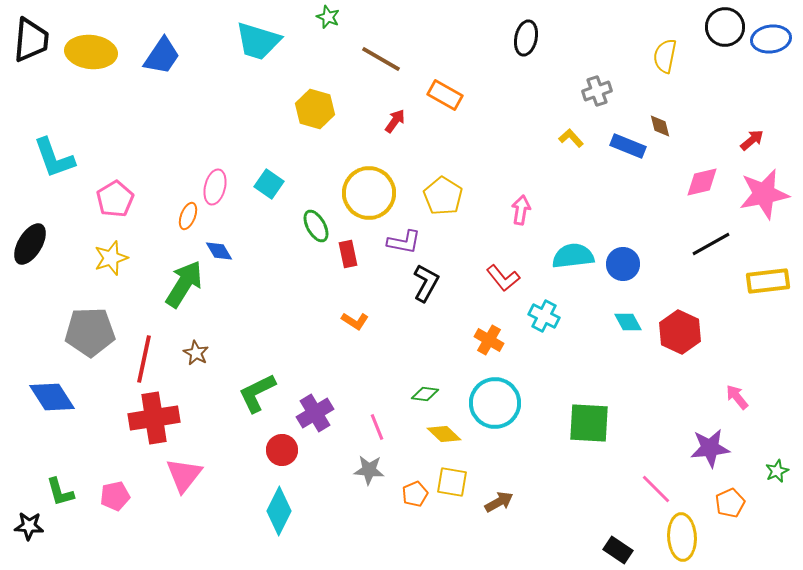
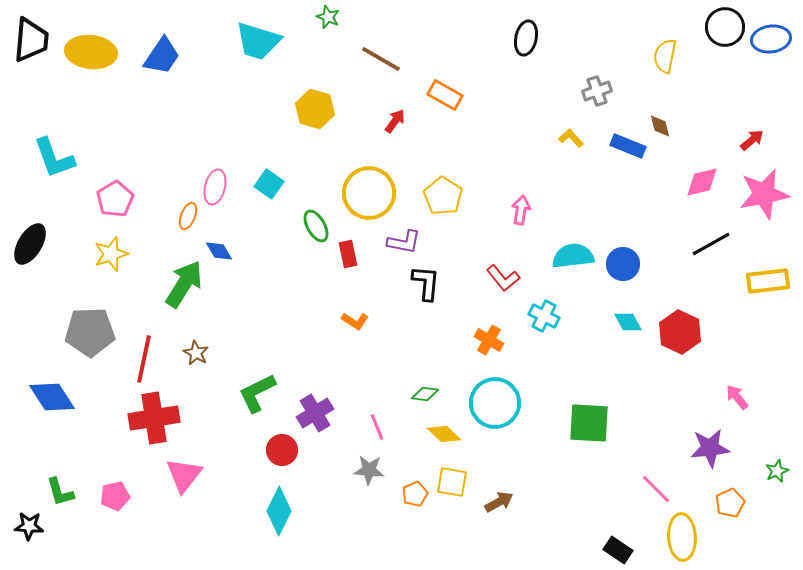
yellow star at (111, 258): moved 4 px up
black L-shape at (426, 283): rotated 24 degrees counterclockwise
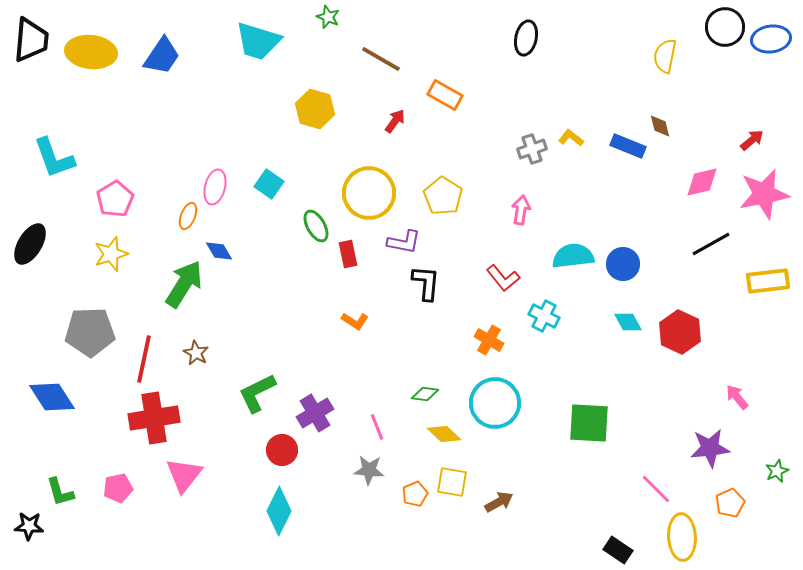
gray cross at (597, 91): moved 65 px left, 58 px down
yellow L-shape at (571, 138): rotated 10 degrees counterclockwise
pink pentagon at (115, 496): moved 3 px right, 8 px up
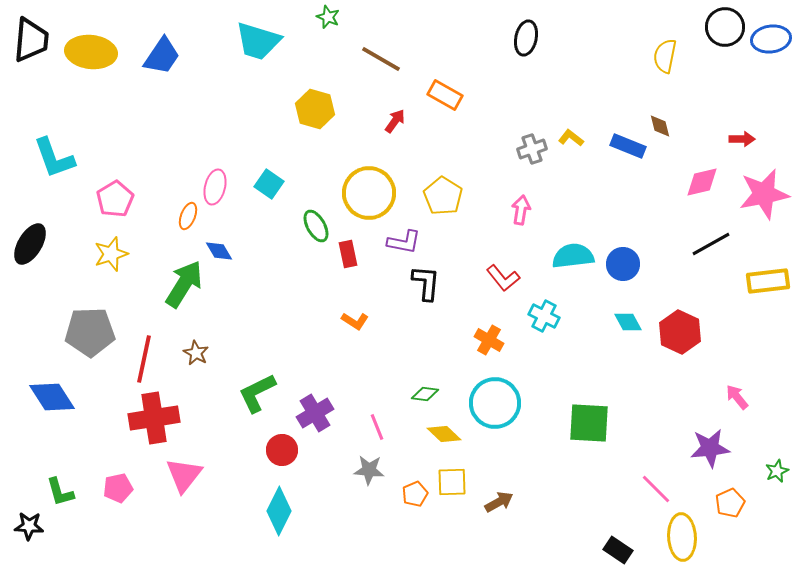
red arrow at (752, 140): moved 10 px left, 1 px up; rotated 40 degrees clockwise
yellow square at (452, 482): rotated 12 degrees counterclockwise
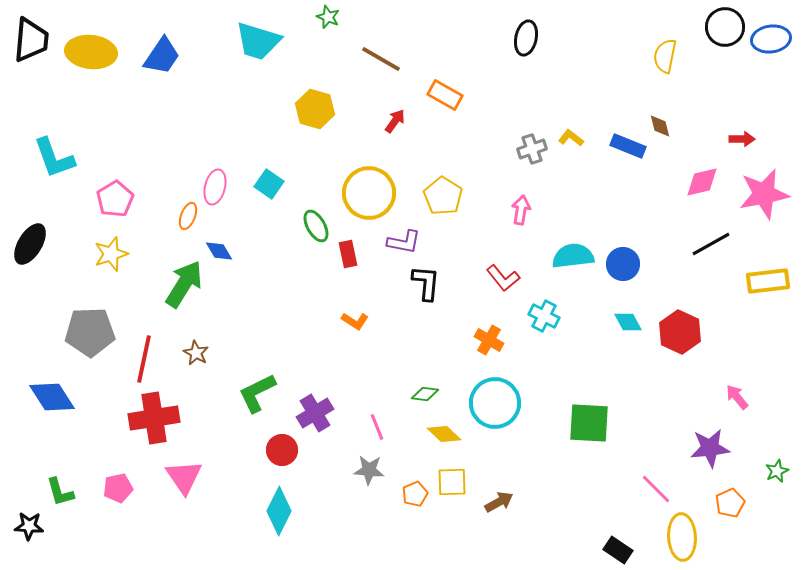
pink triangle at (184, 475): moved 2 px down; rotated 12 degrees counterclockwise
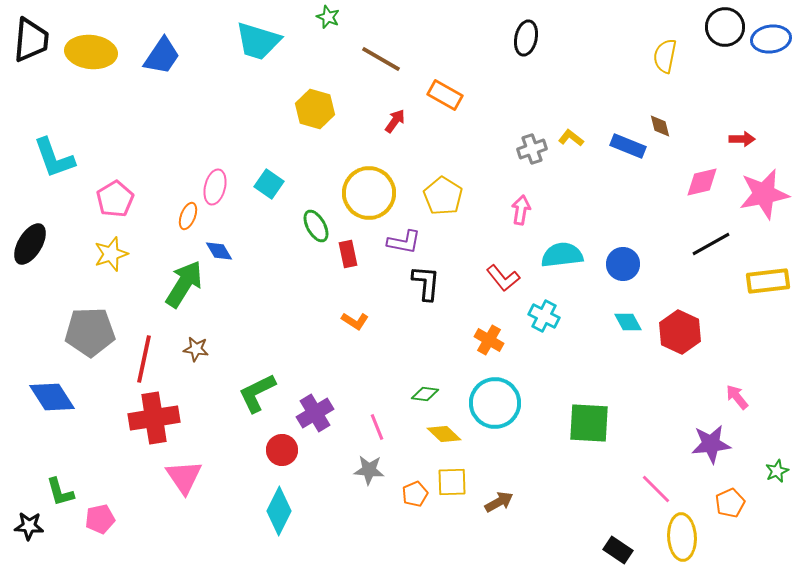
cyan semicircle at (573, 256): moved 11 px left, 1 px up
brown star at (196, 353): moved 4 px up; rotated 20 degrees counterclockwise
purple star at (710, 448): moved 1 px right, 4 px up
pink pentagon at (118, 488): moved 18 px left, 31 px down
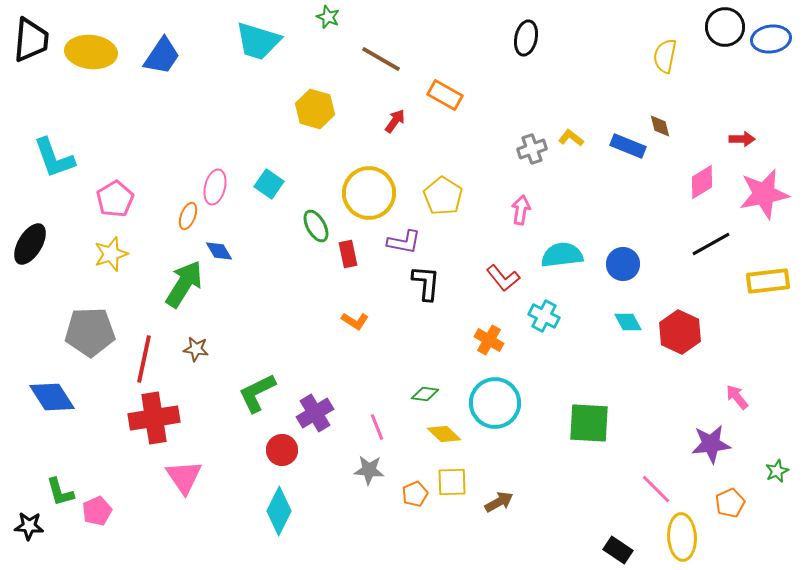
pink diamond at (702, 182): rotated 18 degrees counterclockwise
pink pentagon at (100, 519): moved 3 px left, 8 px up; rotated 12 degrees counterclockwise
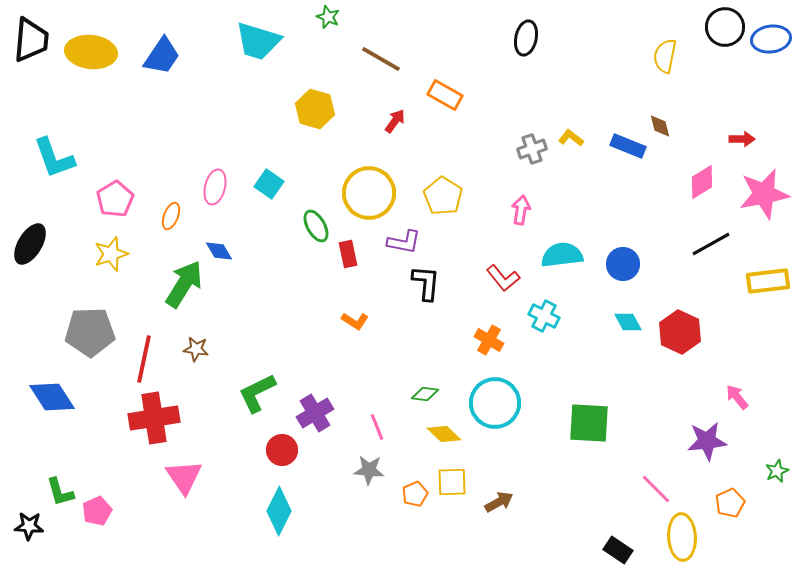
orange ellipse at (188, 216): moved 17 px left
purple star at (711, 444): moved 4 px left, 3 px up
